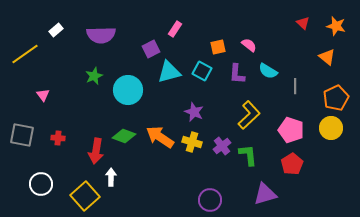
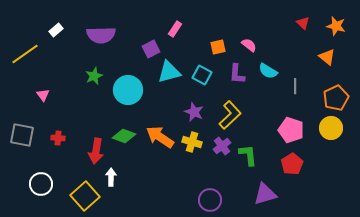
cyan square: moved 4 px down
yellow L-shape: moved 19 px left
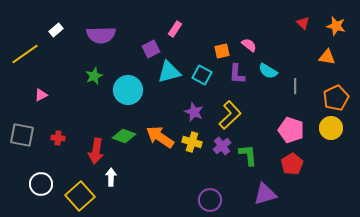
orange square: moved 4 px right, 4 px down
orange triangle: rotated 30 degrees counterclockwise
pink triangle: moved 2 px left; rotated 40 degrees clockwise
yellow square: moved 5 px left
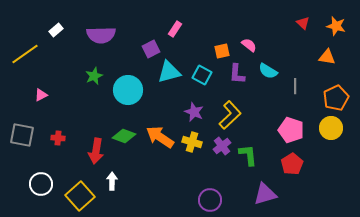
white arrow: moved 1 px right, 4 px down
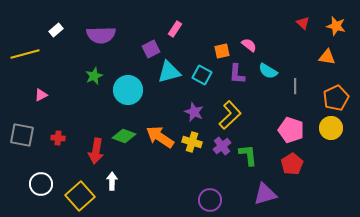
yellow line: rotated 20 degrees clockwise
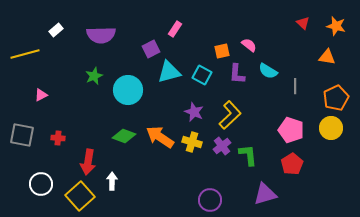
red arrow: moved 8 px left, 11 px down
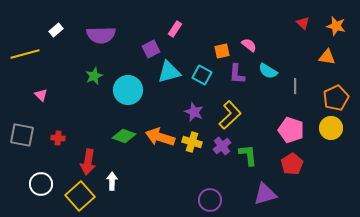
pink triangle: rotated 48 degrees counterclockwise
orange arrow: rotated 16 degrees counterclockwise
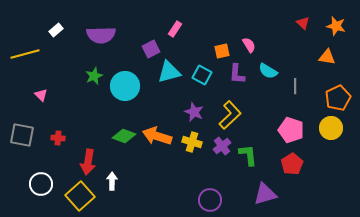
pink semicircle: rotated 21 degrees clockwise
cyan circle: moved 3 px left, 4 px up
orange pentagon: moved 2 px right
orange arrow: moved 3 px left, 1 px up
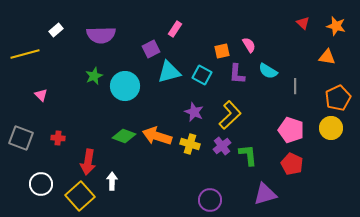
gray square: moved 1 px left, 3 px down; rotated 10 degrees clockwise
yellow cross: moved 2 px left, 2 px down
red pentagon: rotated 15 degrees counterclockwise
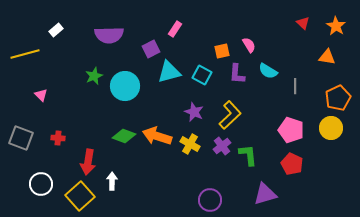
orange star: rotated 18 degrees clockwise
purple semicircle: moved 8 px right
yellow cross: rotated 12 degrees clockwise
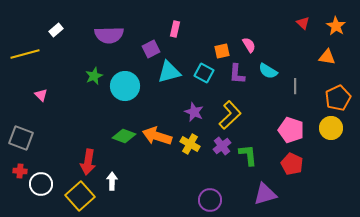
pink rectangle: rotated 21 degrees counterclockwise
cyan square: moved 2 px right, 2 px up
red cross: moved 38 px left, 33 px down
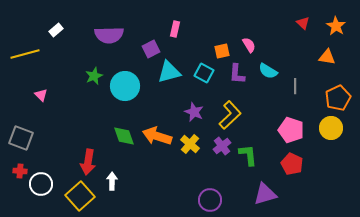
green diamond: rotated 50 degrees clockwise
yellow cross: rotated 12 degrees clockwise
